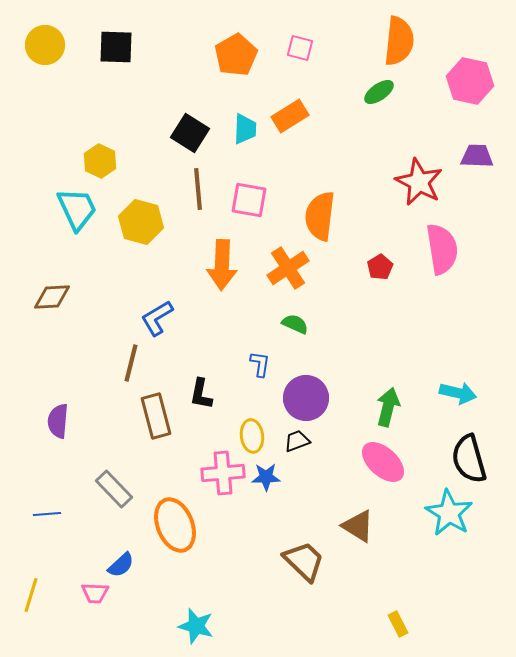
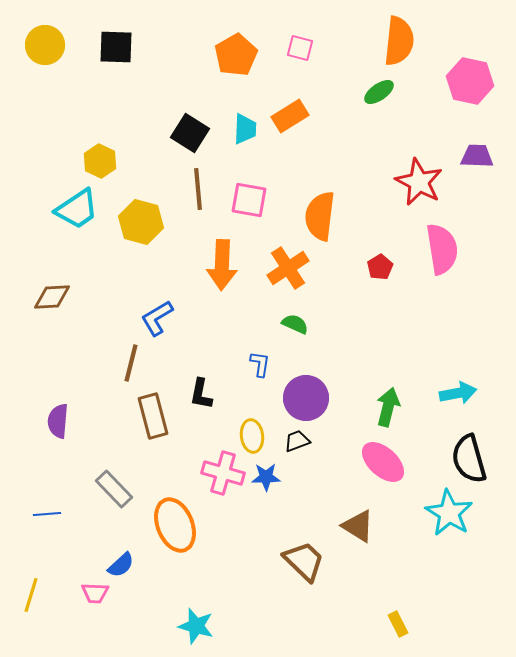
cyan trapezoid at (77, 209): rotated 81 degrees clockwise
cyan arrow at (458, 393): rotated 24 degrees counterclockwise
brown rectangle at (156, 416): moved 3 px left
pink cross at (223, 473): rotated 21 degrees clockwise
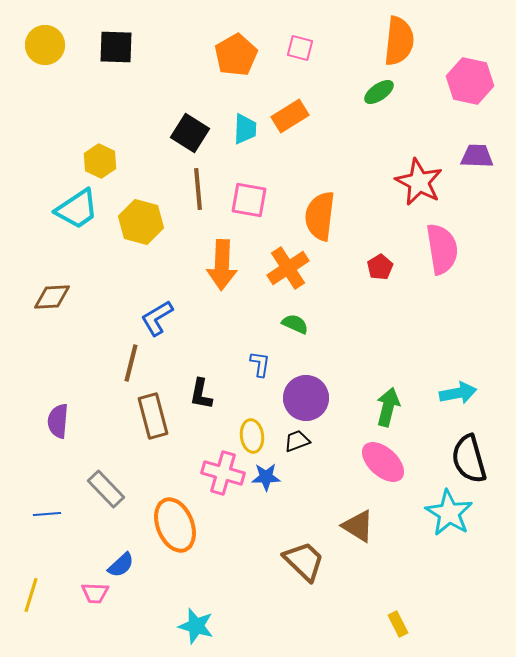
gray rectangle at (114, 489): moved 8 px left
